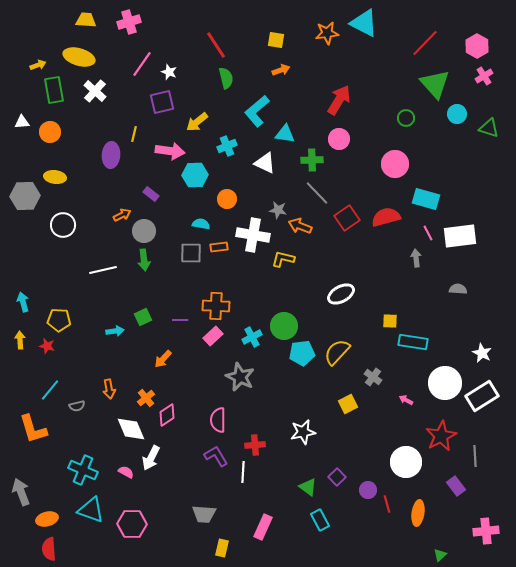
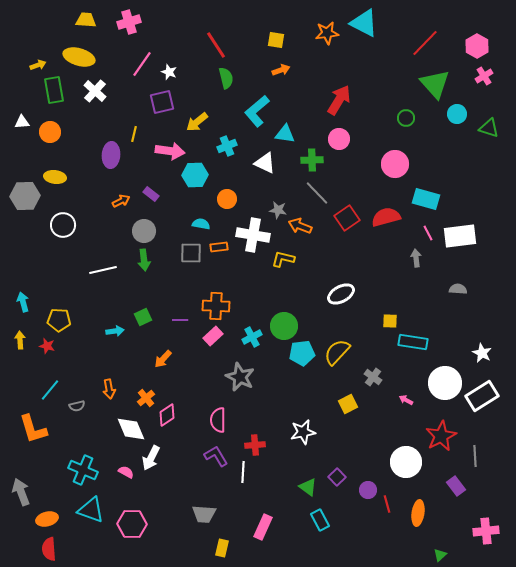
orange arrow at (122, 215): moved 1 px left, 14 px up
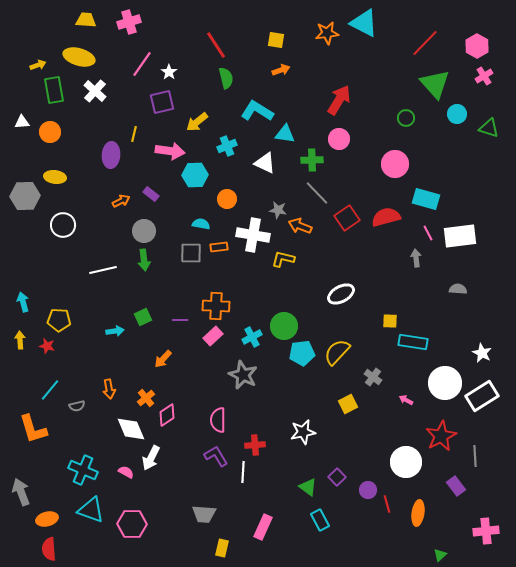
white star at (169, 72): rotated 14 degrees clockwise
cyan L-shape at (257, 111): rotated 72 degrees clockwise
gray star at (240, 377): moved 3 px right, 2 px up
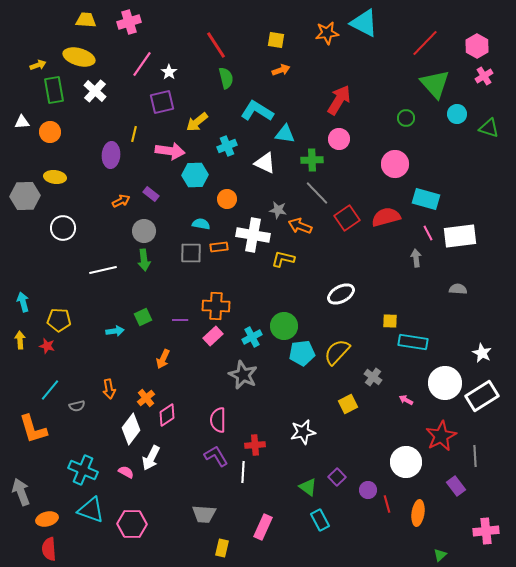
white circle at (63, 225): moved 3 px down
orange arrow at (163, 359): rotated 18 degrees counterclockwise
white diamond at (131, 429): rotated 60 degrees clockwise
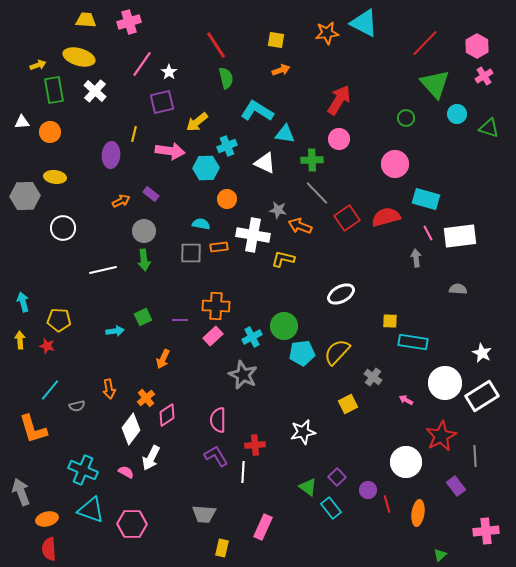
cyan hexagon at (195, 175): moved 11 px right, 7 px up
cyan rectangle at (320, 520): moved 11 px right, 12 px up; rotated 10 degrees counterclockwise
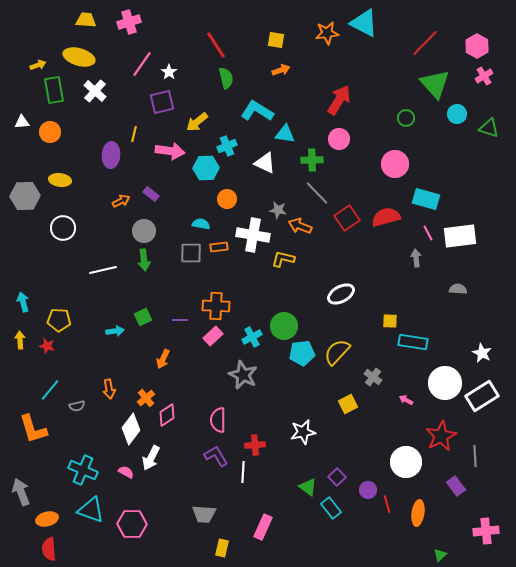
yellow ellipse at (55, 177): moved 5 px right, 3 px down
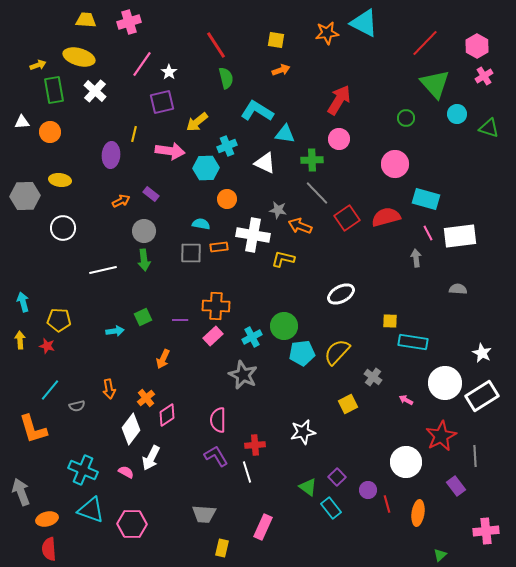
white line at (243, 472): moved 4 px right; rotated 20 degrees counterclockwise
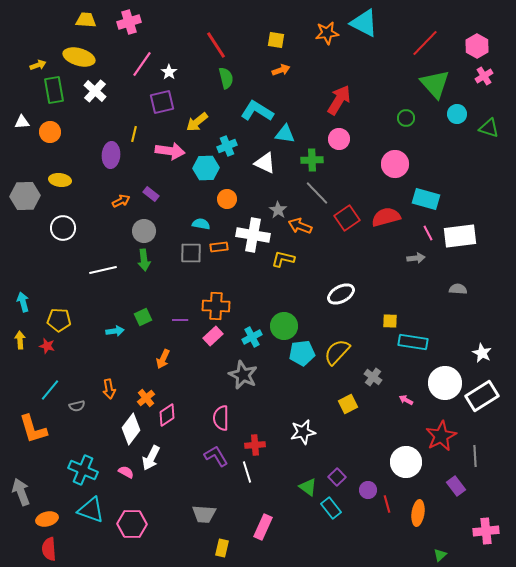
gray star at (278, 210): rotated 24 degrees clockwise
gray arrow at (416, 258): rotated 90 degrees clockwise
pink semicircle at (218, 420): moved 3 px right, 2 px up
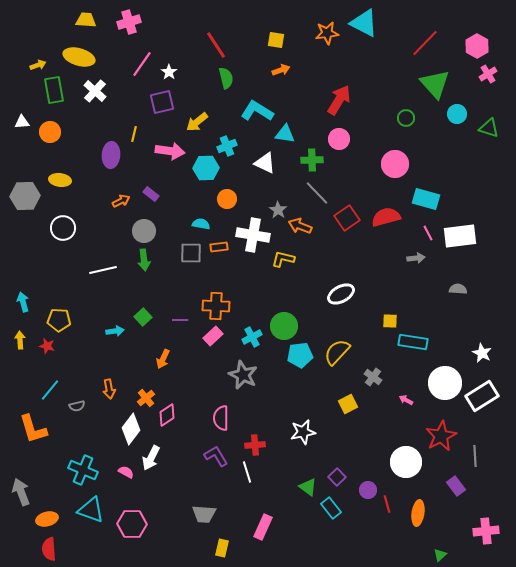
pink cross at (484, 76): moved 4 px right, 2 px up
green square at (143, 317): rotated 18 degrees counterclockwise
cyan pentagon at (302, 353): moved 2 px left, 2 px down
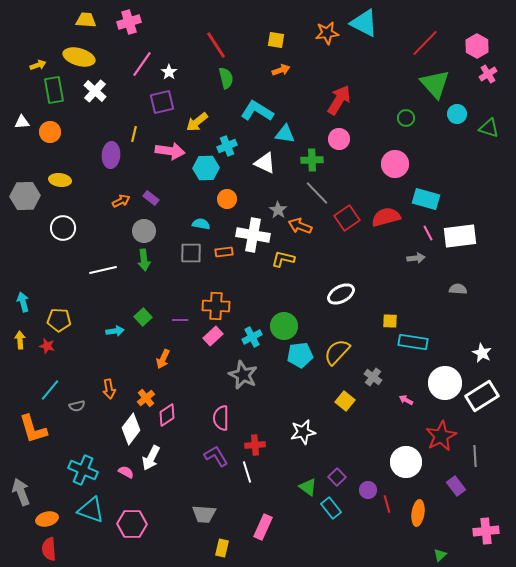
purple rectangle at (151, 194): moved 4 px down
orange rectangle at (219, 247): moved 5 px right, 5 px down
yellow square at (348, 404): moved 3 px left, 3 px up; rotated 24 degrees counterclockwise
